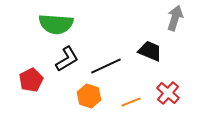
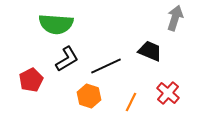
orange line: rotated 42 degrees counterclockwise
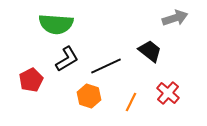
gray arrow: rotated 55 degrees clockwise
black trapezoid: rotated 15 degrees clockwise
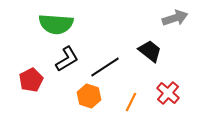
black line: moved 1 px left, 1 px down; rotated 8 degrees counterclockwise
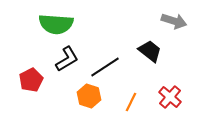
gray arrow: moved 1 px left, 3 px down; rotated 35 degrees clockwise
red cross: moved 2 px right, 4 px down
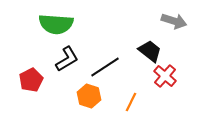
red cross: moved 5 px left, 21 px up
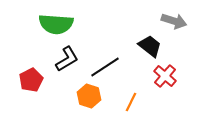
black trapezoid: moved 5 px up
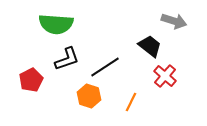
black L-shape: rotated 12 degrees clockwise
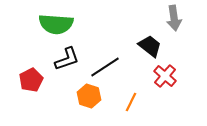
gray arrow: moved 3 px up; rotated 65 degrees clockwise
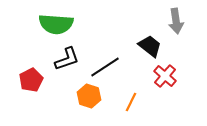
gray arrow: moved 2 px right, 3 px down
